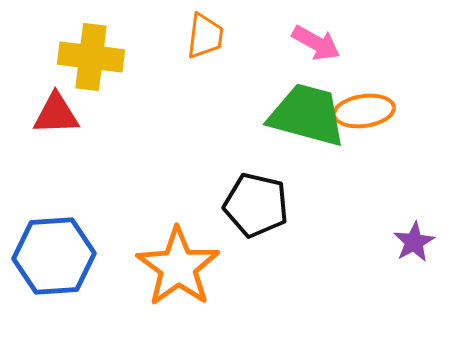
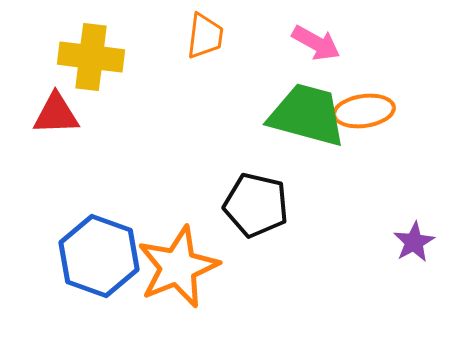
blue hexagon: moved 45 px right; rotated 24 degrees clockwise
orange star: rotated 14 degrees clockwise
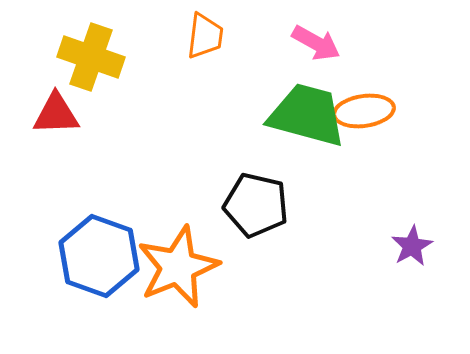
yellow cross: rotated 12 degrees clockwise
purple star: moved 2 px left, 4 px down
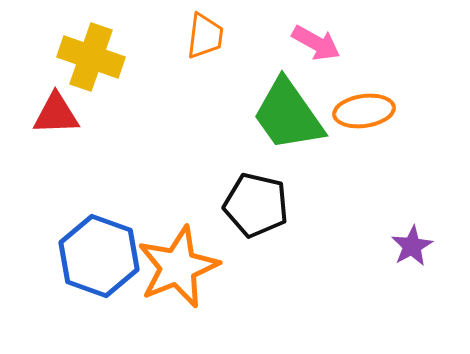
green trapezoid: moved 19 px left; rotated 140 degrees counterclockwise
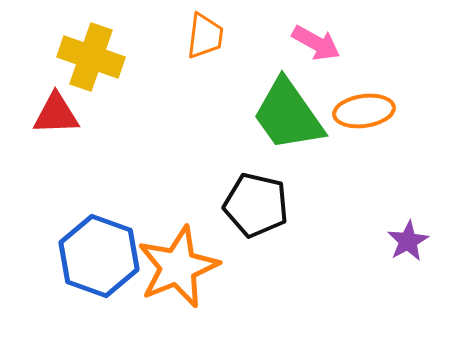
purple star: moved 4 px left, 5 px up
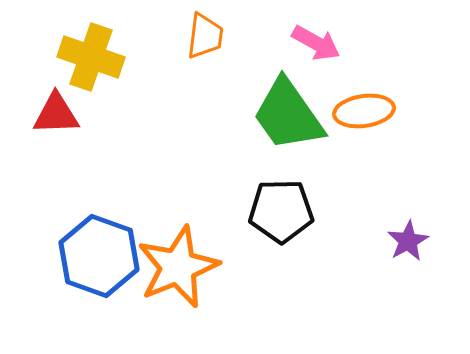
black pentagon: moved 25 px right, 6 px down; rotated 14 degrees counterclockwise
